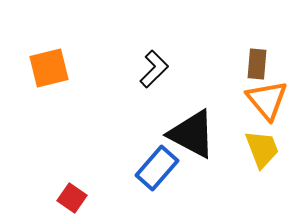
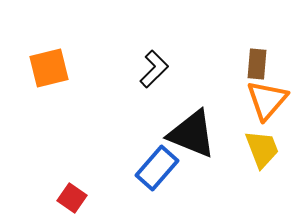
orange triangle: rotated 21 degrees clockwise
black triangle: rotated 6 degrees counterclockwise
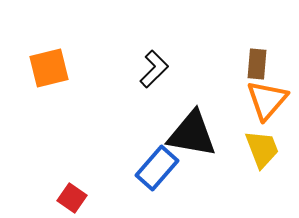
black triangle: rotated 12 degrees counterclockwise
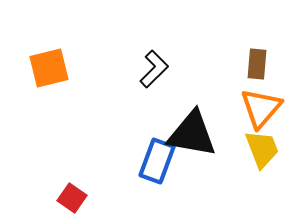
orange triangle: moved 6 px left, 8 px down
blue rectangle: moved 7 px up; rotated 21 degrees counterclockwise
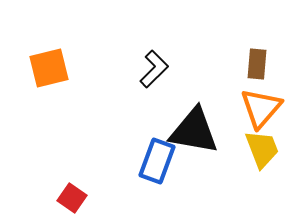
black triangle: moved 2 px right, 3 px up
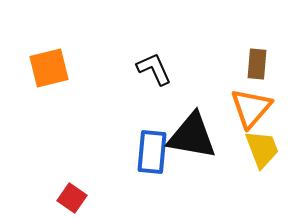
black L-shape: rotated 69 degrees counterclockwise
orange triangle: moved 10 px left
black triangle: moved 2 px left, 5 px down
blue rectangle: moved 5 px left, 9 px up; rotated 15 degrees counterclockwise
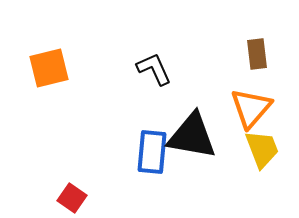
brown rectangle: moved 10 px up; rotated 12 degrees counterclockwise
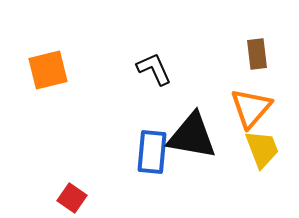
orange square: moved 1 px left, 2 px down
